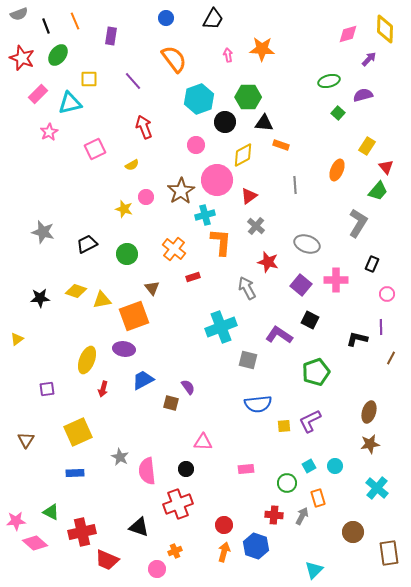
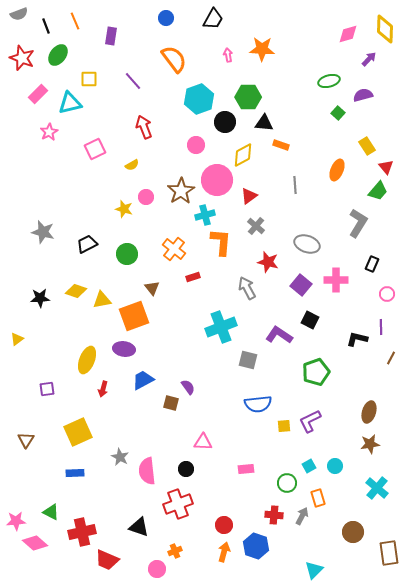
yellow rectangle at (367, 146): rotated 66 degrees counterclockwise
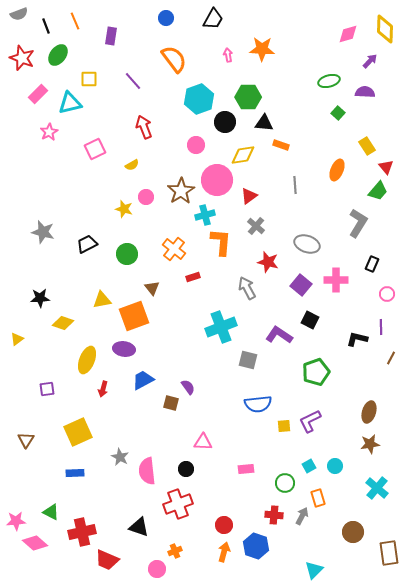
purple arrow at (369, 59): moved 1 px right, 2 px down
purple semicircle at (363, 95): moved 2 px right, 3 px up; rotated 18 degrees clockwise
yellow diamond at (243, 155): rotated 20 degrees clockwise
yellow diamond at (76, 291): moved 13 px left, 32 px down
green circle at (287, 483): moved 2 px left
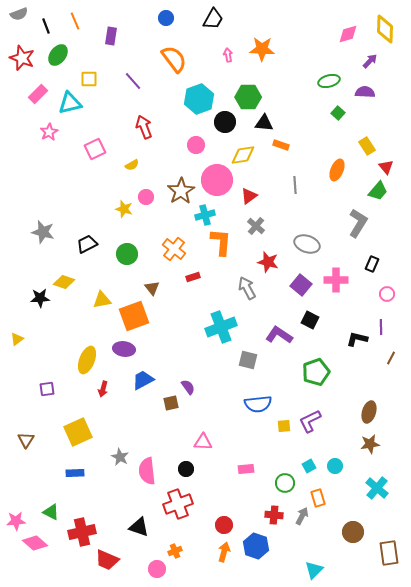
yellow diamond at (63, 323): moved 1 px right, 41 px up
brown square at (171, 403): rotated 28 degrees counterclockwise
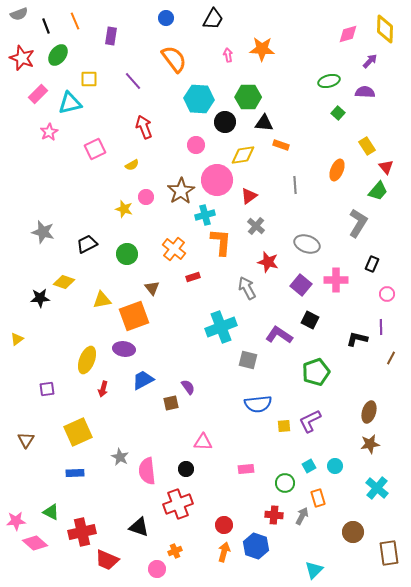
cyan hexagon at (199, 99): rotated 24 degrees clockwise
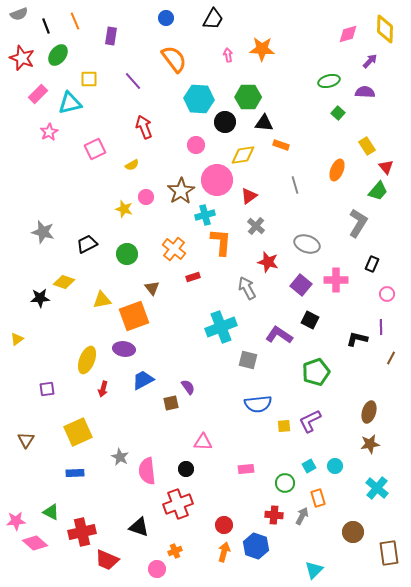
gray line at (295, 185): rotated 12 degrees counterclockwise
